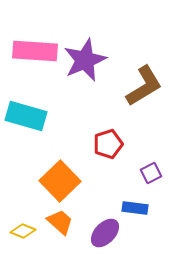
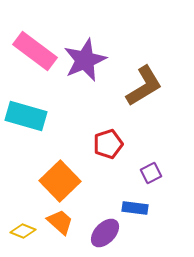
pink rectangle: rotated 33 degrees clockwise
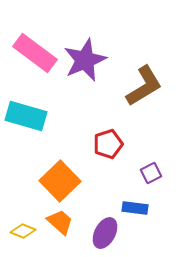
pink rectangle: moved 2 px down
purple ellipse: rotated 16 degrees counterclockwise
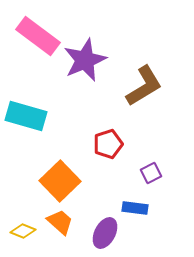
pink rectangle: moved 3 px right, 17 px up
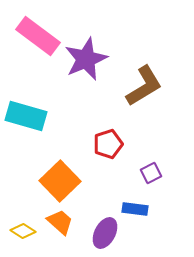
purple star: moved 1 px right, 1 px up
blue rectangle: moved 1 px down
yellow diamond: rotated 10 degrees clockwise
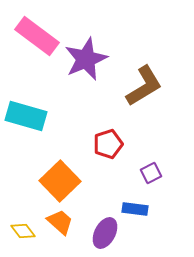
pink rectangle: moved 1 px left
yellow diamond: rotated 20 degrees clockwise
